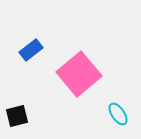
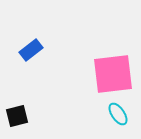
pink square: moved 34 px right; rotated 33 degrees clockwise
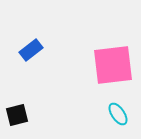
pink square: moved 9 px up
black square: moved 1 px up
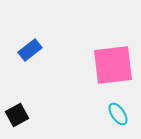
blue rectangle: moved 1 px left
black square: rotated 15 degrees counterclockwise
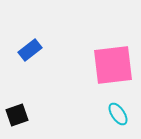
black square: rotated 10 degrees clockwise
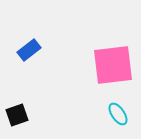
blue rectangle: moved 1 px left
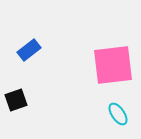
black square: moved 1 px left, 15 px up
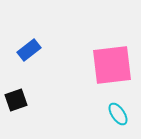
pink square: moved 1 px left
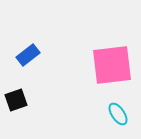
blue rectangle: moved 1 px left, 5 px down
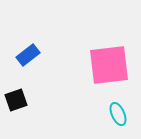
pink square: moved 3 px left
cyan ellipse: rotated 10 degrees clockwise
